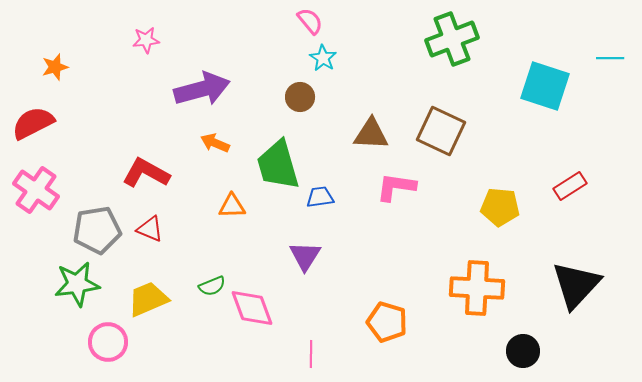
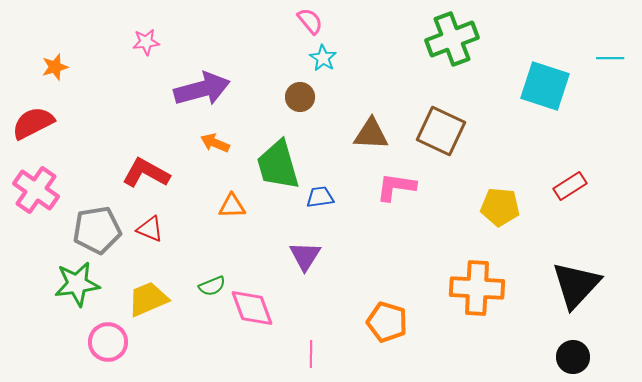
pink star: moved 2 px down
black circle: moved 50 px right, 6 px down
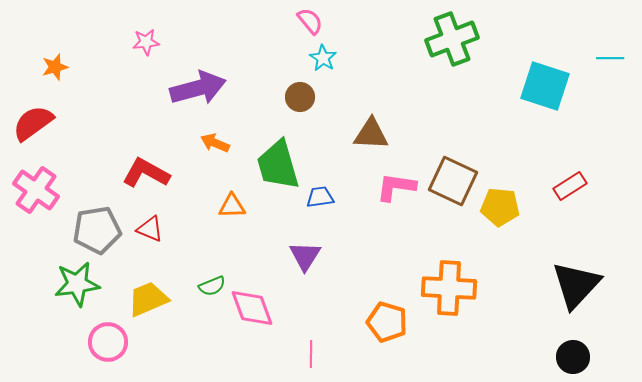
purple arrow: moved 4 px left, 1 px up
red semicircle: rotated 9 degrees counterclockwise
brown square: moved 12 px right, 50 px down
orange cross: moved 28 px left
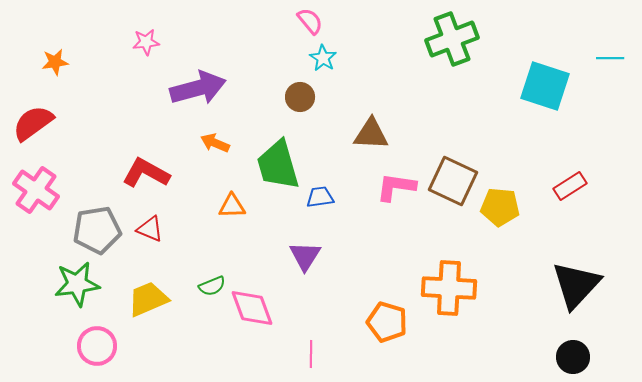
orange star: moved 5 px up; rotated 8 degrees clockwise
pink circle: moved 11 px left, 4 px down
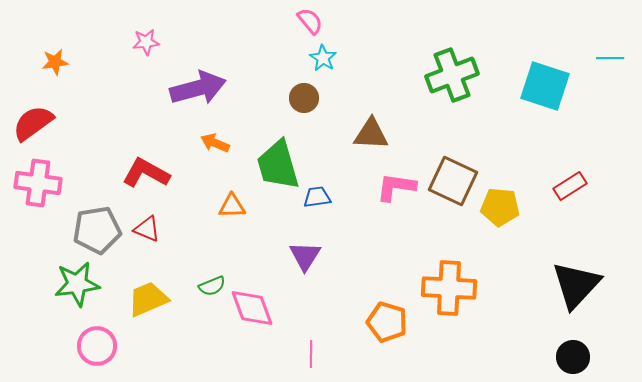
green cross: moved 36 px down
brown circle: moved 4 px right, 1 px down
pink cross: moved 2 px right, 7 px up; rotated 27 degrees counterclockwise
blue trapezoid: moved 3 px left
red triangle: moved 3 px left
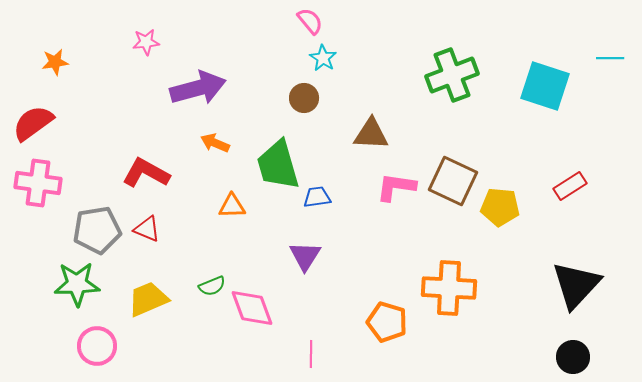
green star: rotated 6 degrees clockwise
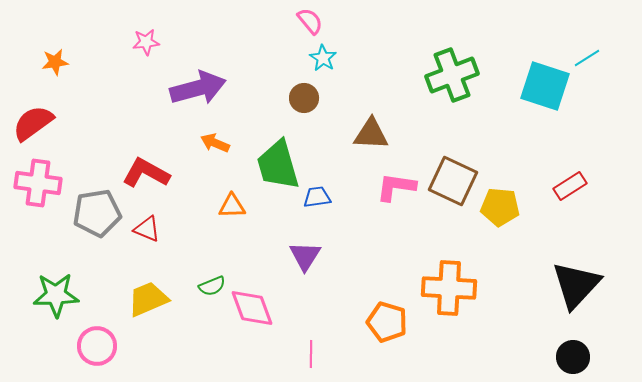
cyan line: moved 23 px left; rotated 32 degrees counterclockwise
gray pentagon: moved 17 px up
green star: moved 21 px left, 11 px down
